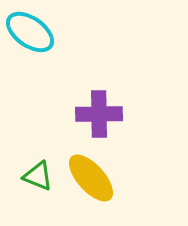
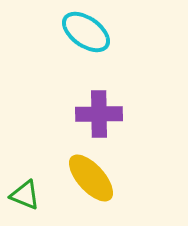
cyan ellipse: moved 56 px right
green triangle: moved 13 px left, 19 px down
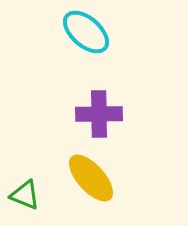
cyan ellipse: rotated 6 degrees clockwise
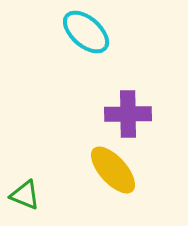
purple cross: moved 29 px right
yellow ellipse: moved 22 px right, 8 px up
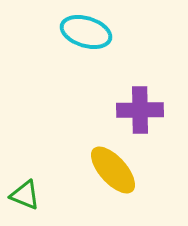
cyan ellipse: rotated 24 degrees counterclockwise
purple cross: moved 12 px right, 4 px up
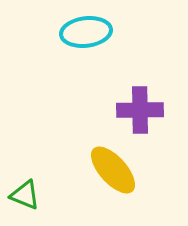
cyan ellipse: rotated 24 degrees counterclockwise
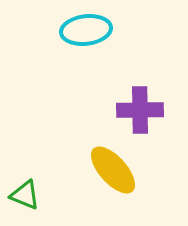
cyan ellipse: moved 2 px up
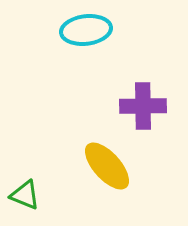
purple cross: moved 3 px right, 4 px up
yellow ellipse: moved 6 px left, 4 px up
